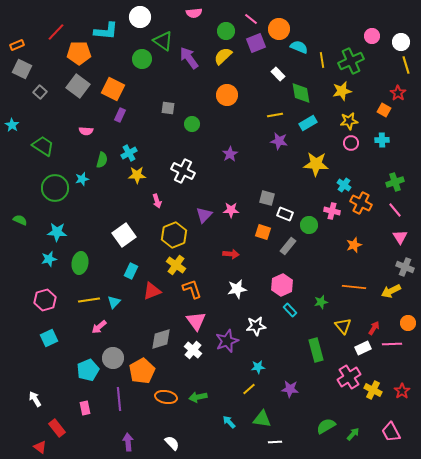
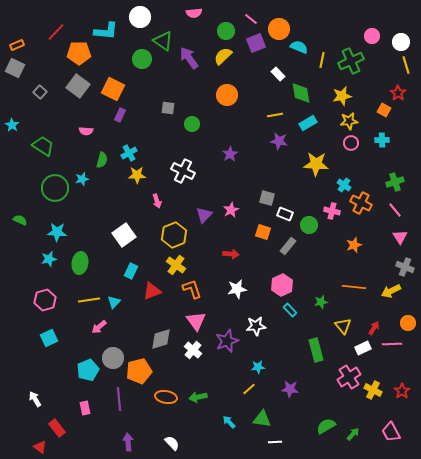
yellow line at (322, 60): rotated 21 degrees clockwise
gray square at (22, 69): moved 7 px left, 1 px up
yellow star at (342, 91): moved 5 px down
pink star at (231, 210): rotated 28 degrees counterclockwise
orange pentagon at (142, 371): moved 3 px left; rotated 15 degrees clockwise
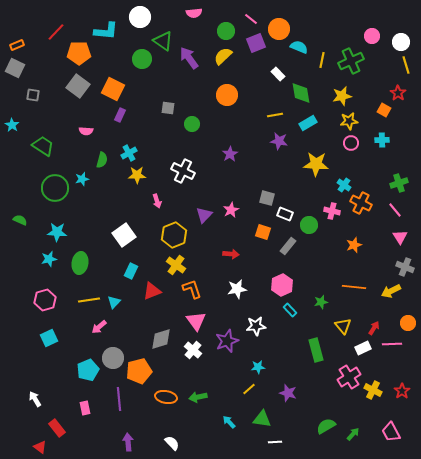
gray square at (40, 92): moved 7 px left, 3 px down; rotated 32 degrees counterclockwise
green cross at (395, 182): moved 4 px right, 1 px down
purple star at (290, 389): moved 2 px left, 4 px down; rotated 12 degrees clockwise
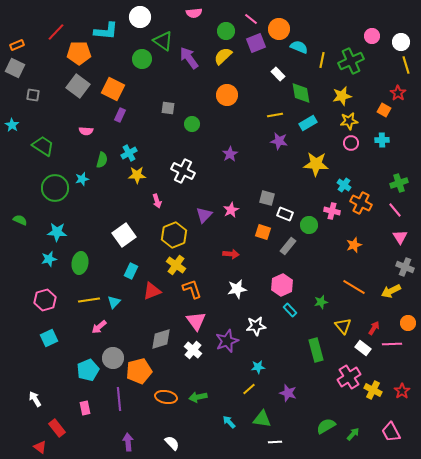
orange line at (354, 287): rotated 25 degrees clockwise
white rectangle at (363, 348): rotated 63 degrees clockwise
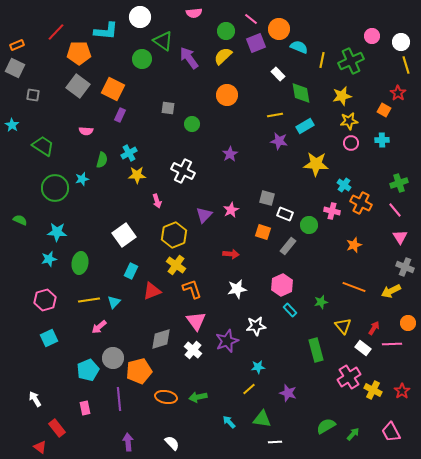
cyan rectangle at (308, 123): moved 3 px left, 3 px down
orange line at (354, 287): rotated 10 degrees counterclockwise
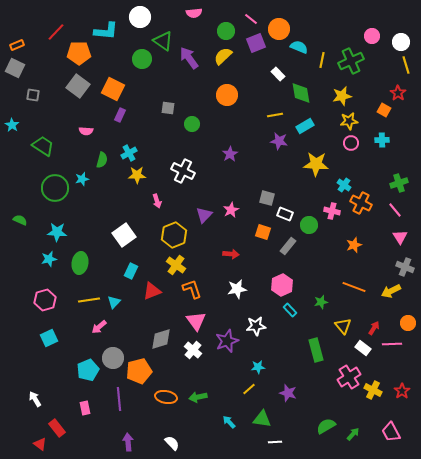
red triangle at (40, 447): moved 3 px up
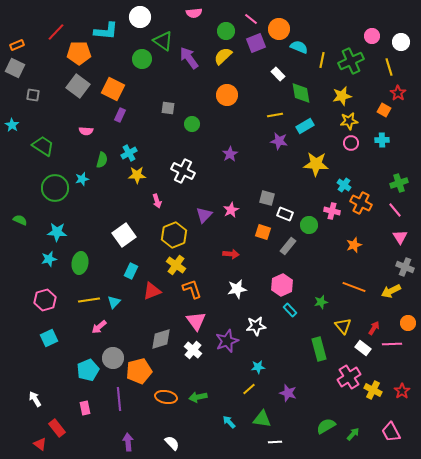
yellow line at (406, 65): moved 17 px left, 2 px down
green rectangle at (316, 350): moved 3 px right, 1 px up
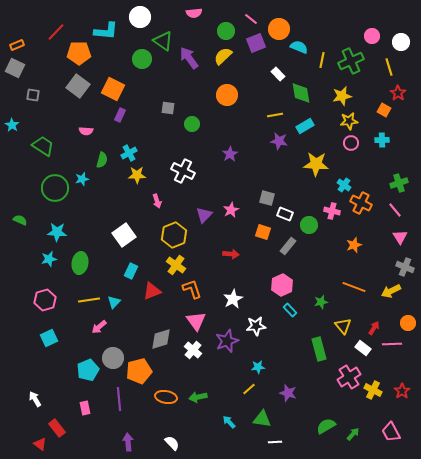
white star at (237, 289): moved 4 px left, 10 px down; rotated 18 degrees counterclockwise
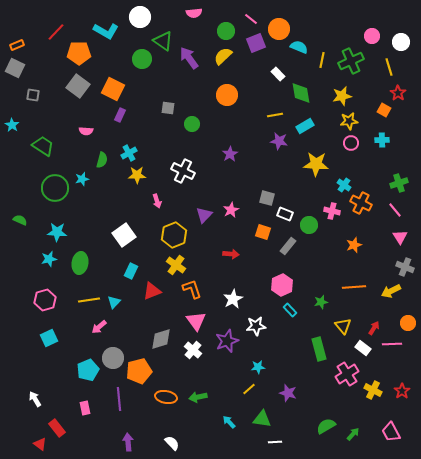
cyan L-shape at (106, 31): rotated 25 degrees clockwise
orange line at (354, 287): rotated 25 degrees counterclockwise
pink cross at (349, 377): moved 2 px left, 3 px up
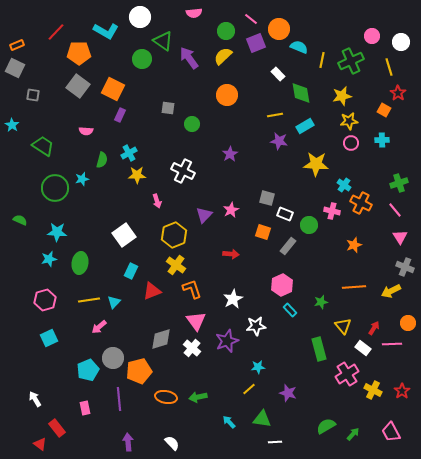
white cross at (193, 350): moved 1 px left, 2 px up
